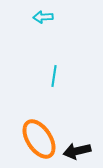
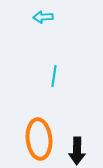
orange ellipse: rotated 27 degrees clockwise
black arrow: rotated 76 degrees counterclockwise
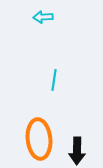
cyan line: moved 4 px down
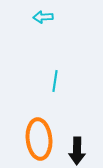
cyan line: moved 1 px right, 1 px down
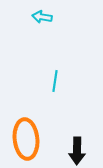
cyan arrow: moved 1 px left; rotated 12 degrees clockwise
orange ellipse: moved 13 px left
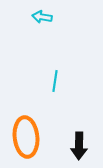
orange ellipse: moved 2 px up
black arrow: moved 2 px right, 5 px up
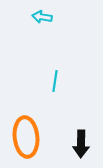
black arrow: moved 2 px right, 2 px up
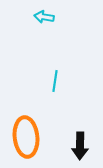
cyan arrow: moved 2 px right
black arrow: moved 1 px left, 2 px down
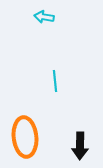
cyan line: rotated 15 degrees counterclockwise
orange ellipse: moved 1 px left
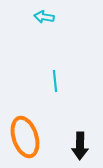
orange ellipse: rotated 12 degrees counterclockwise
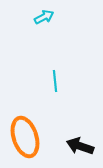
cyan arrow: rotated 144 degrees clockwise
black arrow: rotated 108 degrees clockwise
